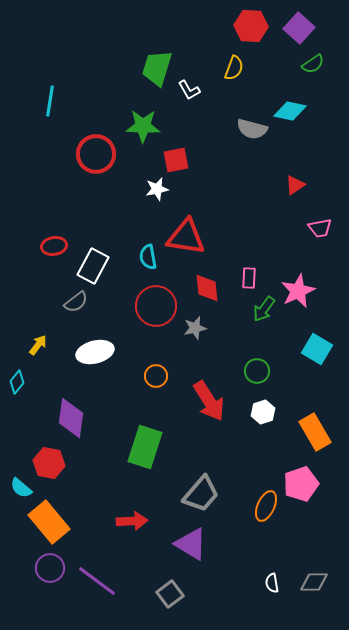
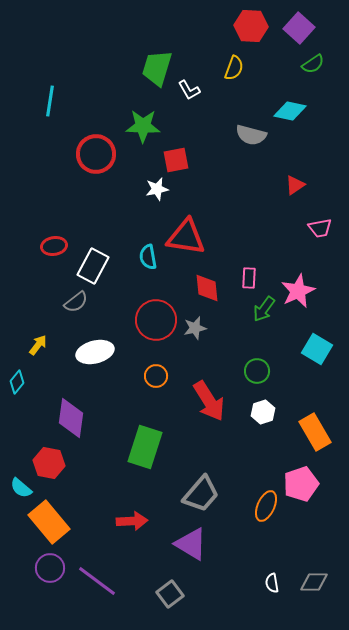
gray semicircle at (252, 129): moved 1 px left, 6 px down
red circle at (156, 306): moved 14 px down
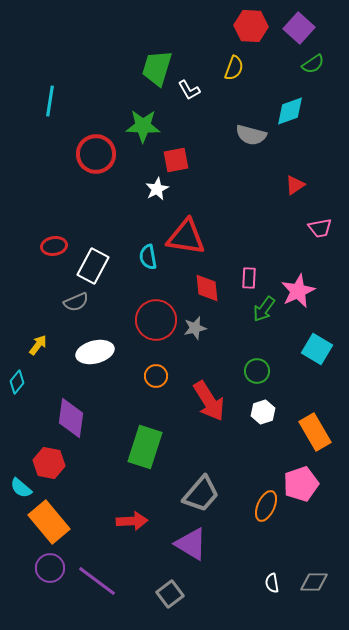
cyan diamond at (290, 111): rotated 32 degrees counterclockwise
white star at (157, 189): rotated 15 degrees counterclockwise
gray semicircle at (76, 302): rotated 15 degrees clockwise
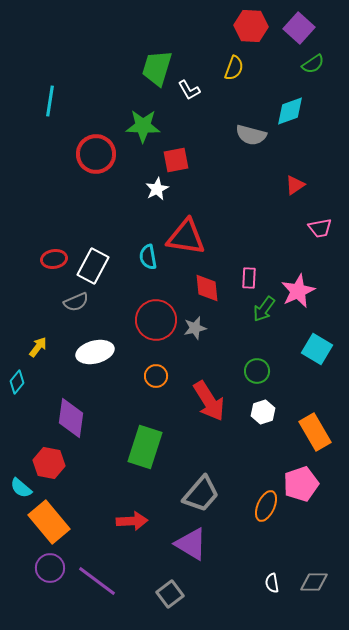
red ellipse at (54, 246): moved 13 px down
yellow arrow at (38, 345): moved 2 px down
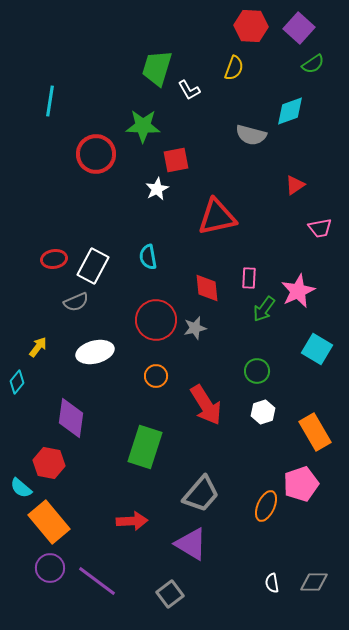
red triangle at (186, 237): moved 31 px right, 20 px up; rotated 21 degrees counterclockwise
red arrow at (209, 401): moved 3 px left, 4 px down
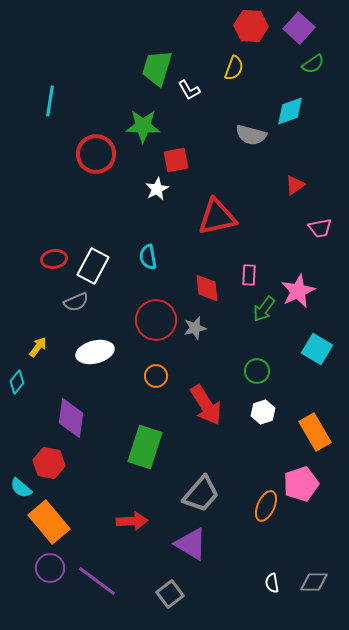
pink rectangle at (249, 278): moved 3 px up
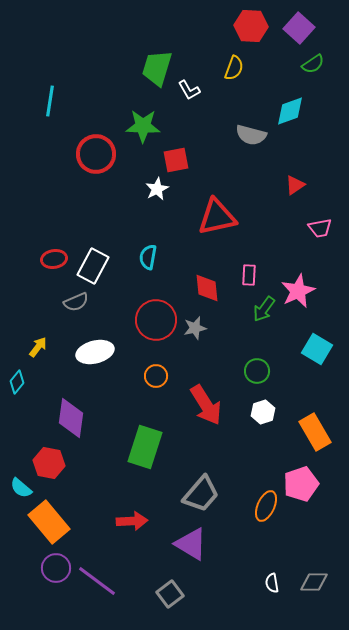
cyan semicircle at (148, 257): rotated 20 degrees clockwise
purple circle at (50, 568): moved 6 px right
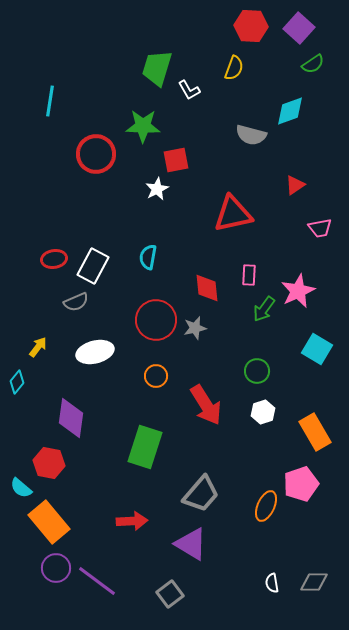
red triangle at (217, 217): moved 16 px right, 3 px up
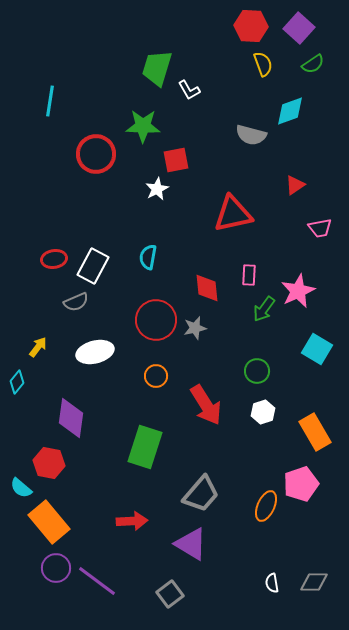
yellow semicircle at (234, 68): moved 29 px right, 4 px up; rotated 40 degrees counterclockwise
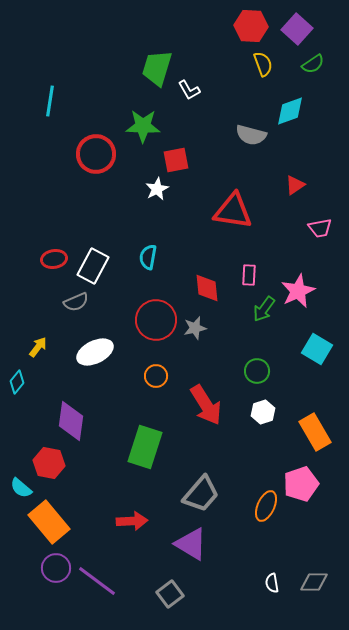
purple square at (299, 28): moved 2 px left, 1 px down
red triangle at (233, 214): moved 3 px up; rotated 21 degrees clockwise
white ellipse at (95, 352): rotated 12 degrees counterclockwise
purple diamond at (71, 418): moved 3 px down
